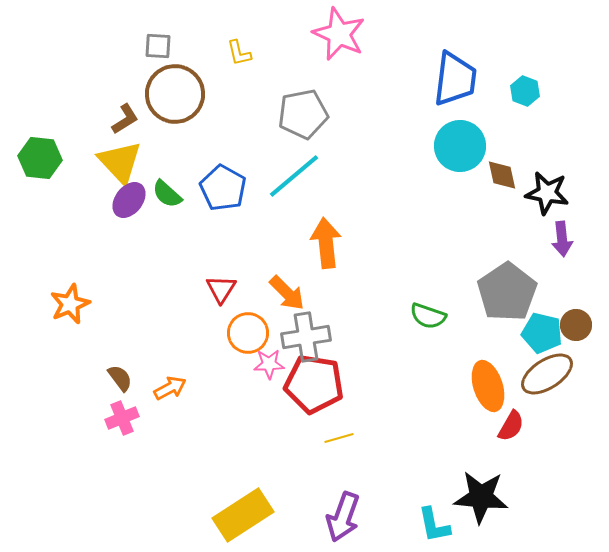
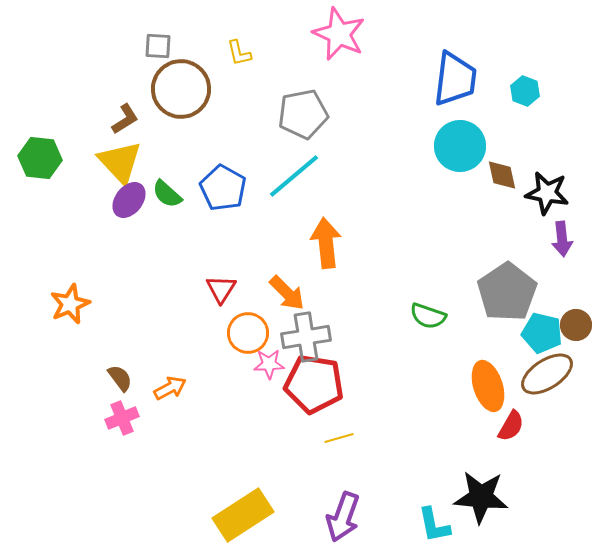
brown circle at (175, 94): moved 6 px right, 5 px up
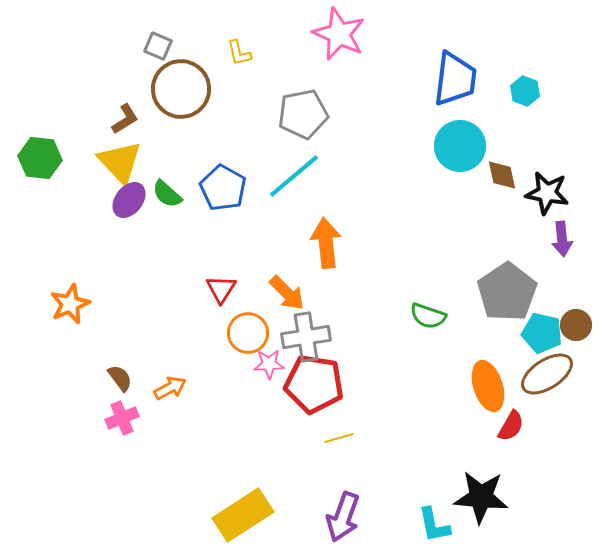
gray square at (158, 46): rotated 20 degrees clockwise
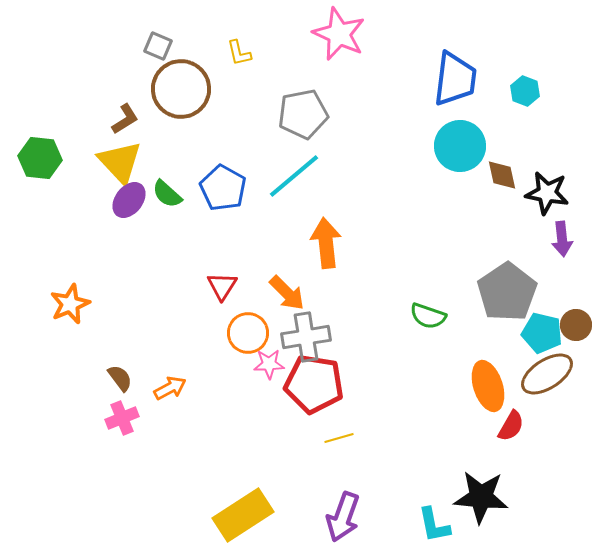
red triangle at (221, 289): moved 1 px right, 3 px up
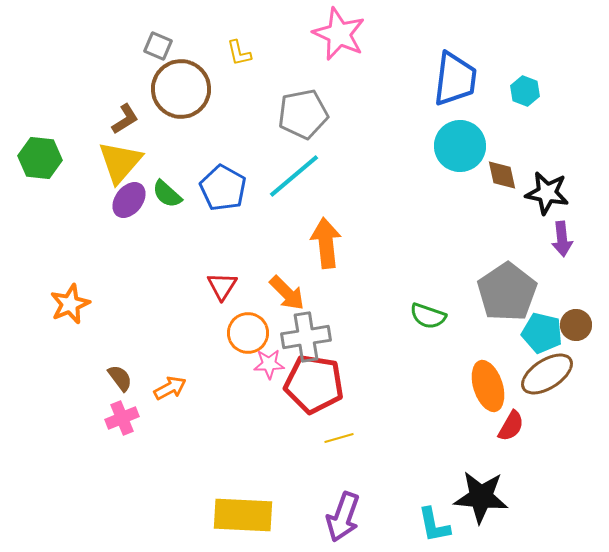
yellow triangle at (120, 162): rotated 24 degrees clockwise
yellow rectangle at (243, 515): rotated 36 degrees clockwise
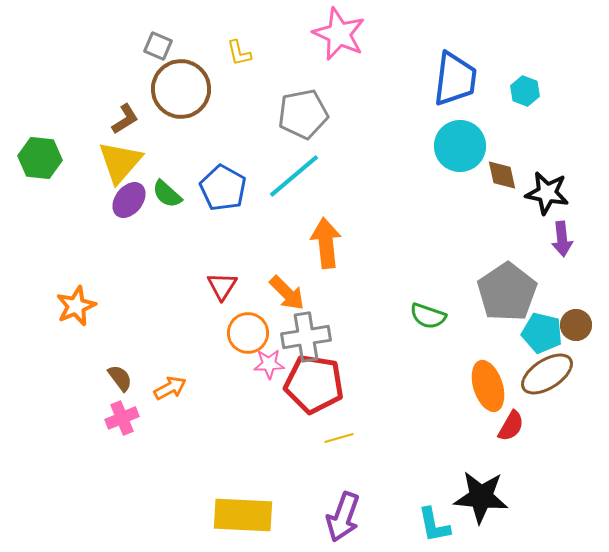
orange star at (70, 304): moved 6 px right, 2 px down
